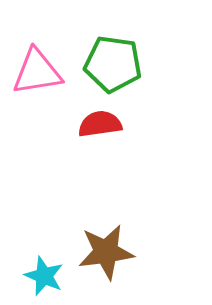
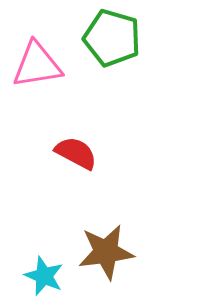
green pentagon: moved 1 px left, 26 px up; rotated 8 degrees clockwise
pink triangle: moved 7 px up
red semicircle: moved 24 px left, 29 px down; rotated 36 degrees clockwise
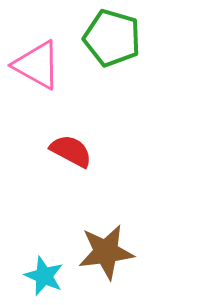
pink triangle: rotated 38 degrees clockwise
red semicircle: moved 5 px left, 2 px up
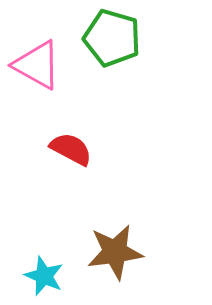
red semicircle: moved 2 px up
brown star: moved 9 px right
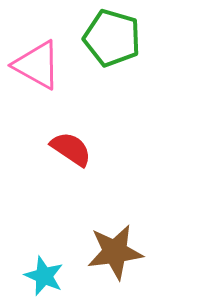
red semicircle: rotated 6 degrees clockwise
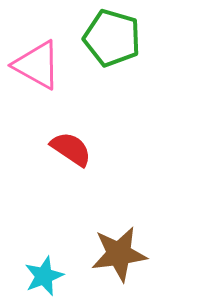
brown star: moved 4 px right, 2 px down
cyan star: rotated 27 degrees clockwise
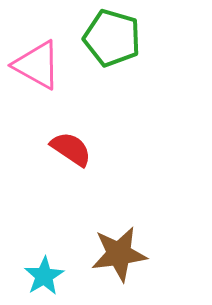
cyan star: rotated 9 degrees counterclockwise
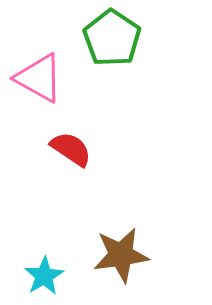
green pentagon: rotated 18 degrees clockwise
pink triangle: moved 2 px right, 13 px down
brown star: moved 2 px right, 1 px down
